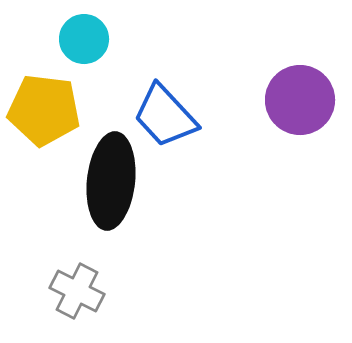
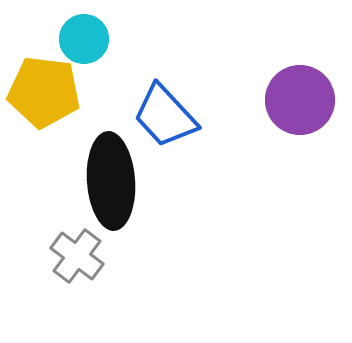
yellow pentagon: moved 18 px up
black ellipse: rotated 10 degrees counterclockwise
gray cross: moved 35 px up; rotated 10 degrees clockwise
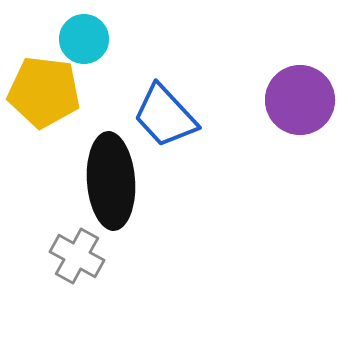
gray cross: rotated 8 degrees counterclockwise
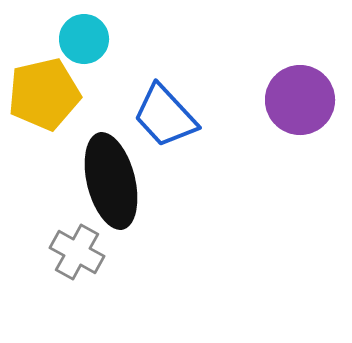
yellow pentagon: moved 2 px down; rotated 20 degrees counterclockwise
black ellipse: rotated 10 degrees counterclockwise
gray cross: moved 4 px up
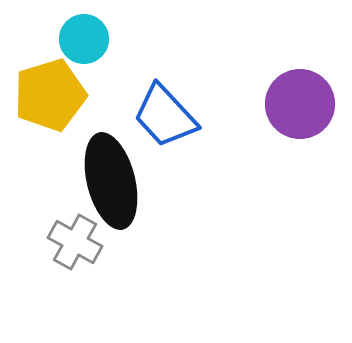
yellow pentagon: moved 6 px right, 1 px down; rotated 4 degrees counterclockwise
purple circle: moved 4 px down
gray cross: moved 2 px left, 10 px up
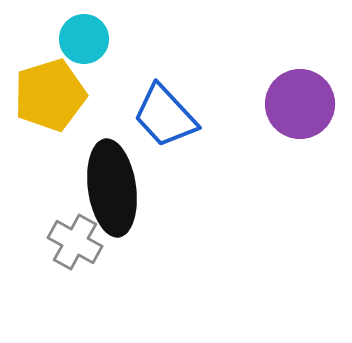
black ellipse: moved 1 px right, 7 px down; rotated 6 degrees clockwise
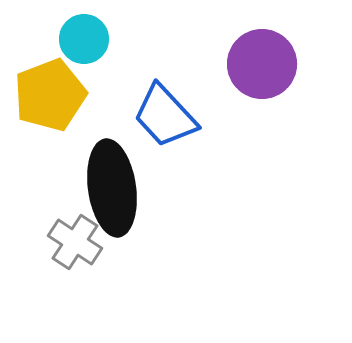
yellow pentagon: rotated 4 degrees counterclockwise
purple circle: moved 38 px left, 40 px up
gray cross: rotated 4 degrees clockwise
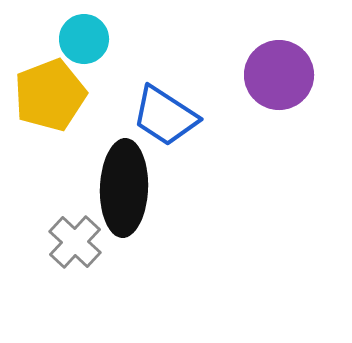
purple circle: moved 17 px right, 11 px down
blue trapezoid: rotated 14 degrees counterclockwise
black ellipse: moved 12 px right; rotated 10 degrees clockwise
gray cross: rotated 10 degrees clockwise
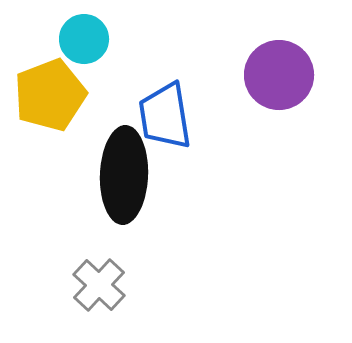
blue trapezoid: rotated 48 degrees clockwise
black ellipse: moved 13 px up
gray cross: moved 24 px right, 43 px down
